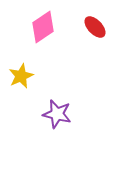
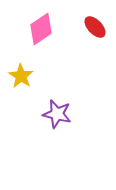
pink diamond: moved 2 px left, 2 px down
yellow star: rotated 15 degrees counterclockwise
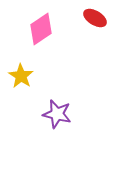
red ellipse: moved 9 px up; rotated 15 degrees counterclockwise
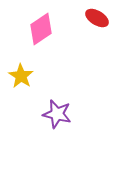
red ellipse: moved 2 px right
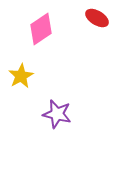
yellow star: rotated 10 degrees clockwise
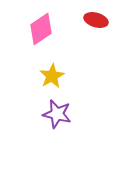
red ellipse: moved 1 px left, 2 px down; rotated 15 degrees counterclockwise
yellow star: moved 31 px right
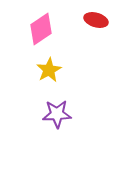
yellow star: moved 3 px left, 6 px up
purple star: rotated 16 degrees counterclockwise
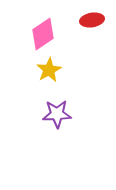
red ellipse: moved 4 px left; rotated 25 degrees counterclockwise
pink diamond: moved 2 px right, 5 px down
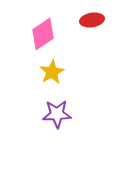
yellow star: moved 3 px right, 2 px down
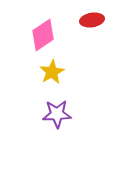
pink diamond: moved 1 px down
